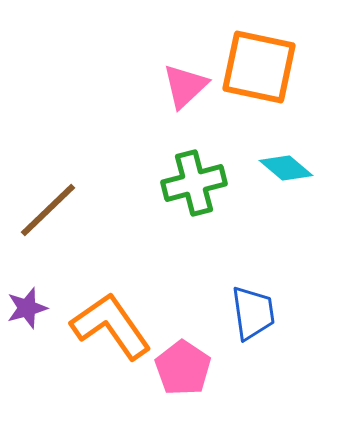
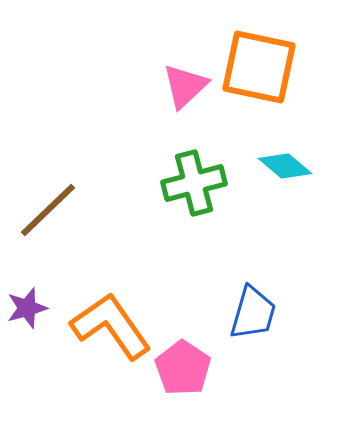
cyan diamond: moved 1 px left, 2 px up
blue trapezoid: rotated 24 degrees clockwise
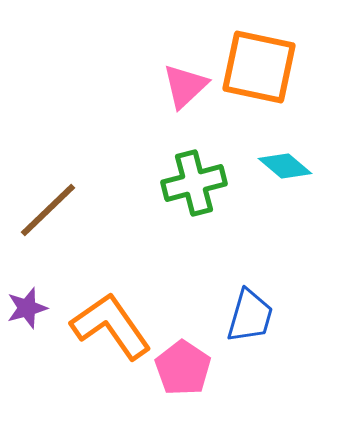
blue trapezoid: moved 3 px left, 3 px down
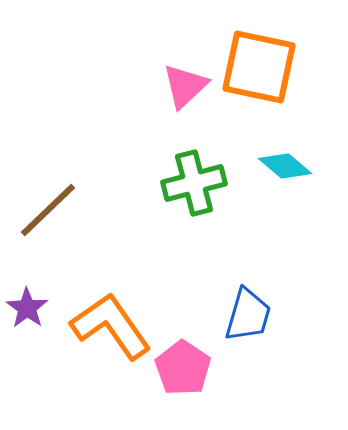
purple star: rotated 21 degrees counterclockwise
blue trapezoid: moved 2 px left, 1 px up
